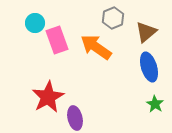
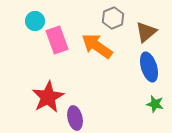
cyan circle: moved 2 px up
orange arrow: moved 1 px right, 1 px up
green star: rotated 18 degrees counterclockwise
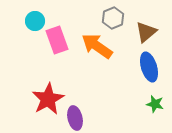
red star: moved 2 px down
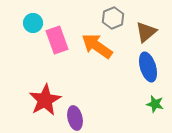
cyan circle: moved 2 px left, 2 px down
blue ellipse: moved 1 px left
red star: moved 3 px left, 1 px down
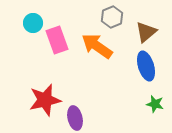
gray hexagon: moved 1 px left, 1 px up
blue ellipse: moved 2 px left, 1 px up
red star: rotated 16 degrees clockwise
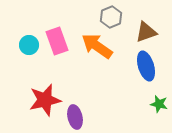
gray hexagon: moved 1 px left
cyan circle: moved 4 px left, 22 px down
brown triangle: rotated 20 degrees clockwise
pink rectangle: moved 1 px down
green star: moved 4 px right
purple ellipse: moved 1 px up
